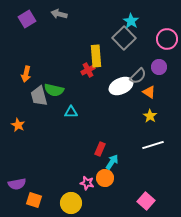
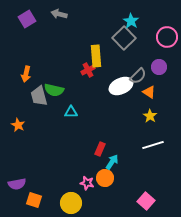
pink circle: moved 2 px up
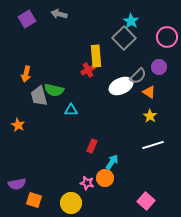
cyan triangle: moved 2 px up
red rectangle: moved 8 px left, 3 px up
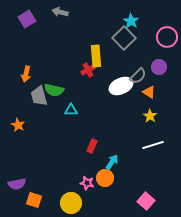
gray arrow: moved 1 px right, 2 px up
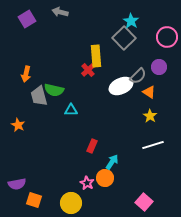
red cross: rotated 16 degrees counterclockwise
pink star: rotated 16 degrees clockwise
pink square: moved 2 px left, 1 px down
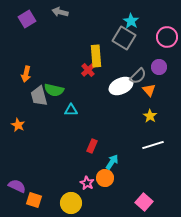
gray square: rotated 15 degrees counterclockwise
orange triangle: moved 2 px up; rotated 16 degrees clockwise
purple semicircle: moved 2 px down; rotated 144 degrees counterclockwise
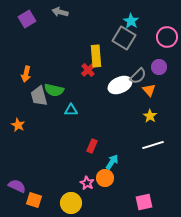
white ellipse: moved 1 px left, 1 px up
pink square: rotated 36 degrees clockwise
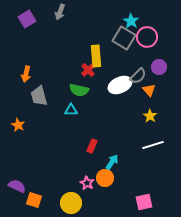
gray arrow: rotated 84 degrees counterclockwise
pink circle: moved 20 px left
green semicircle: moved 25 px right
